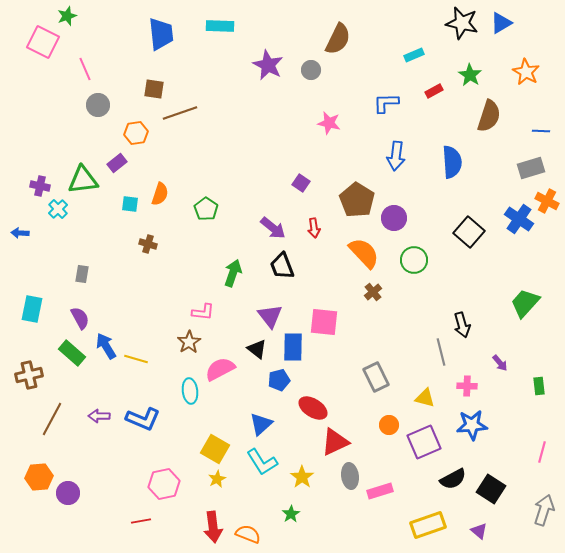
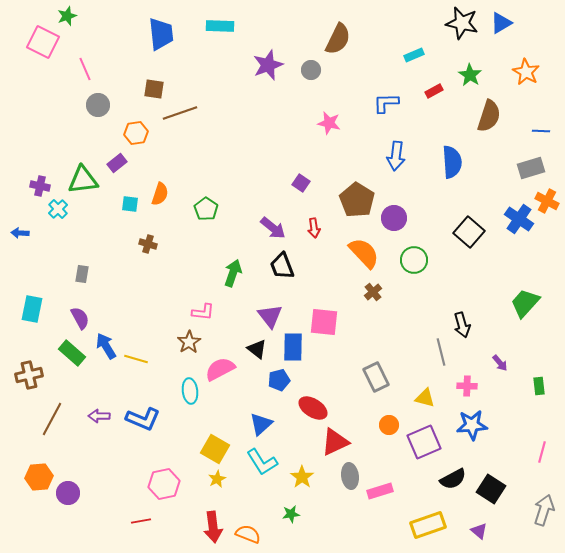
purple star at (268, 65): rotated 24 degrees clockwise
green star at (291, 514): rotated 24 degrees clockwise
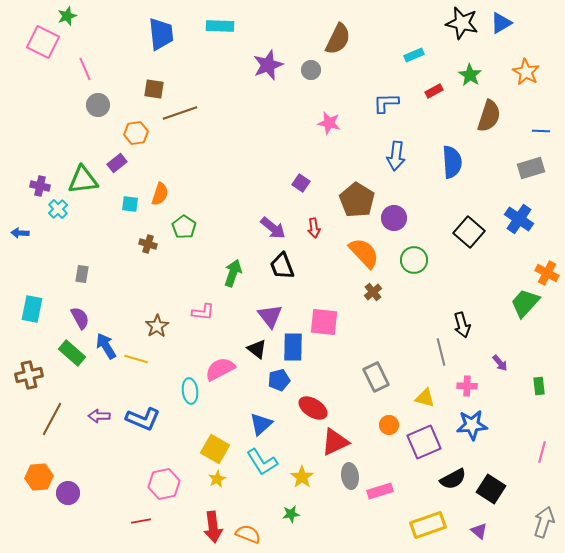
orange cross at (547, 201): moved 72 px down
green pentagon at (206, 209): moved 22 px left, 18 px down
brown star at (189, 342): moved 32 px left, 16 px up
gray arrow at (544, 510): moved 12 px down
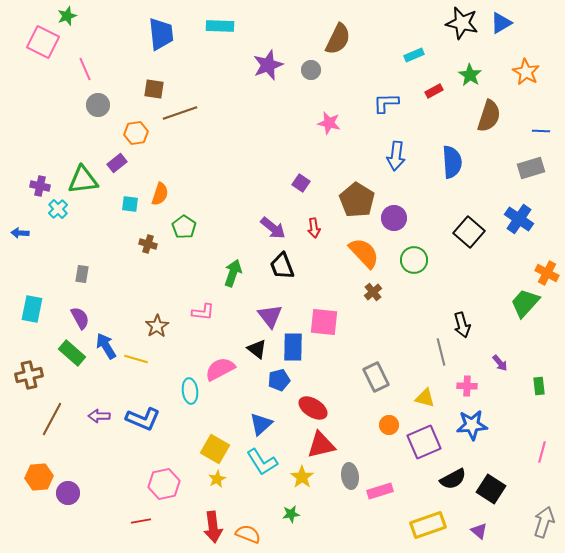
red triangle at (335, 442): moved 14 px left, 3 px down; rotated 12 degrees clockwise
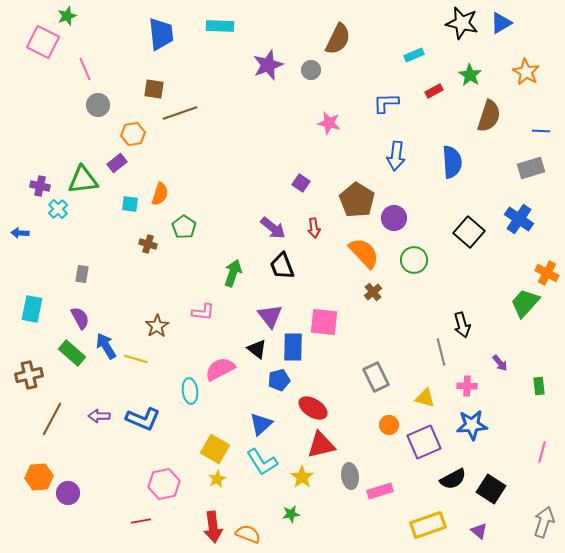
orange hexagon at (136, 133): moved 3 px left, 1 px down
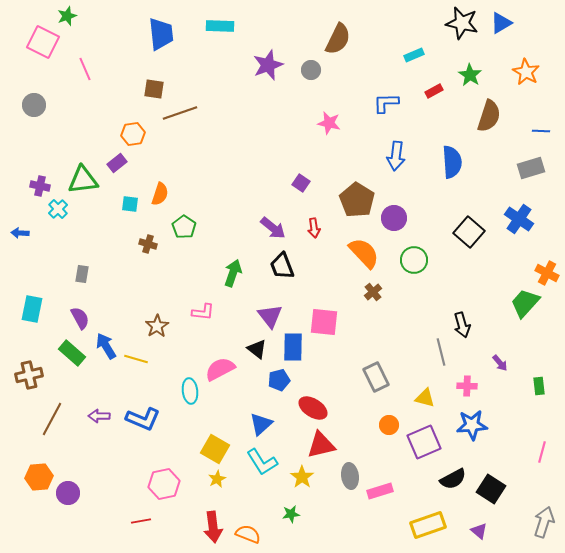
gray circle at (98, 105): moved 64 px left
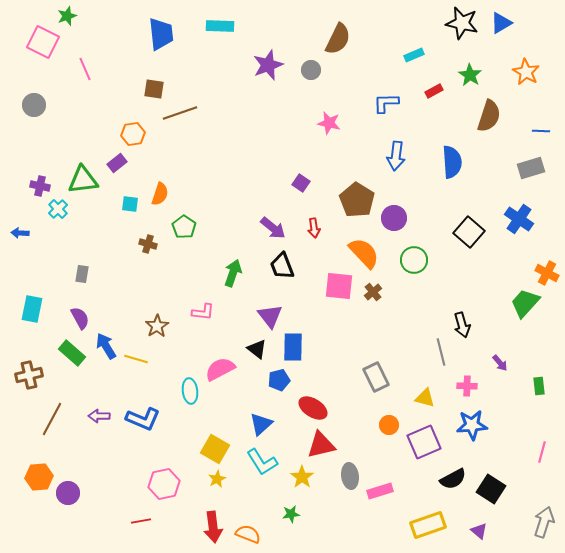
pink square at (324, 322): moved 15 px right, 36 px up
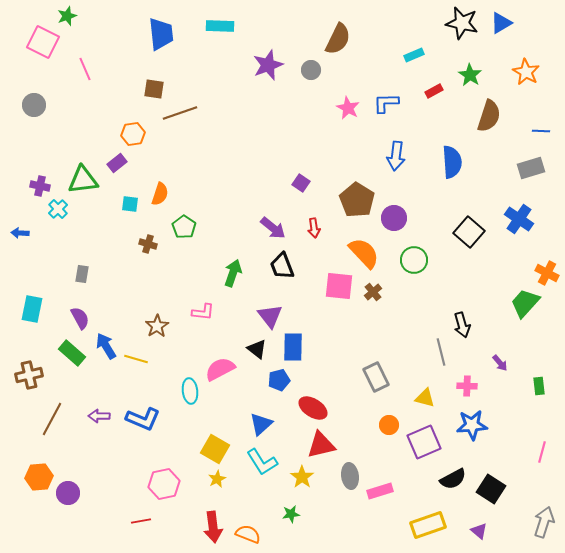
pink star at (329, 123): moved 19 px right, 15 px up; rotated 15 degrees clockwise
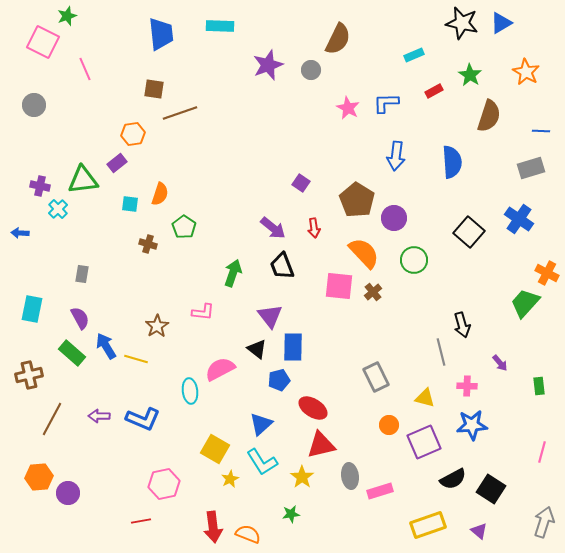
yellow star at (217, 479): moved 13 px right
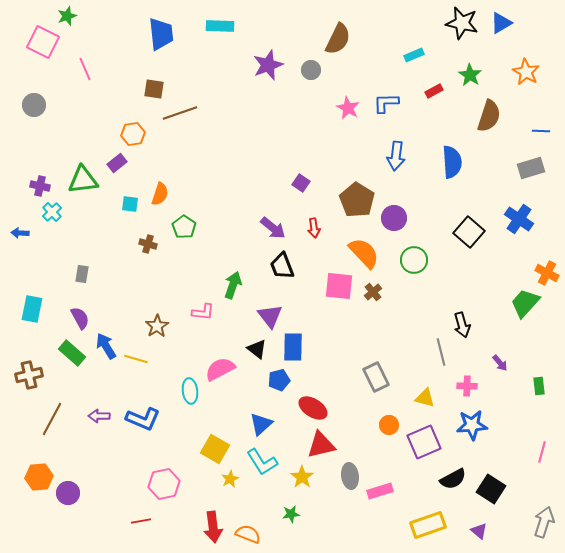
cyan cross at (58, 209): moved 6 px left, 3 px down
green arrow at (233, 273): moved 12 px down
